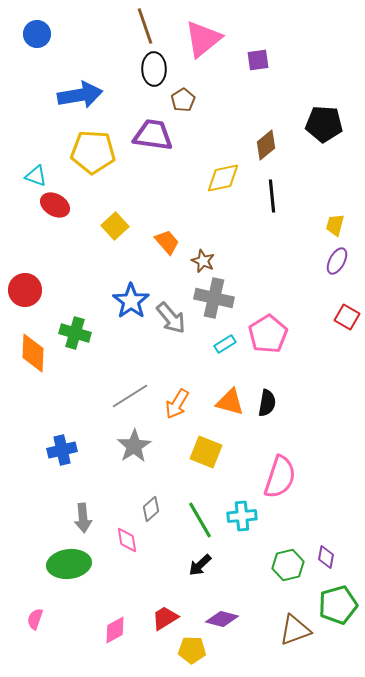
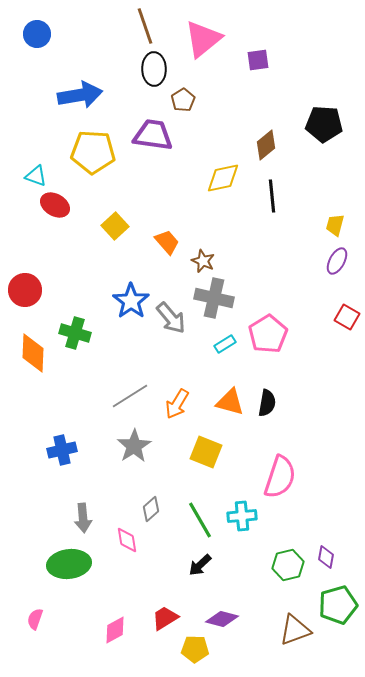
yellow pentagon at (192, 650): moved 3 px right, 1 px up
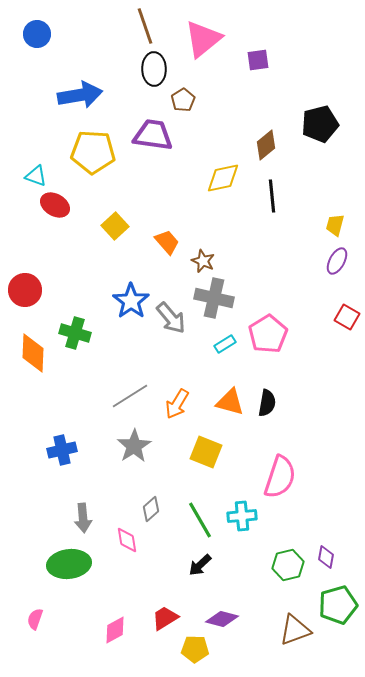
black pentagon at (324, 124): moved 4 px left; rotated 18 degrees counterclockwise
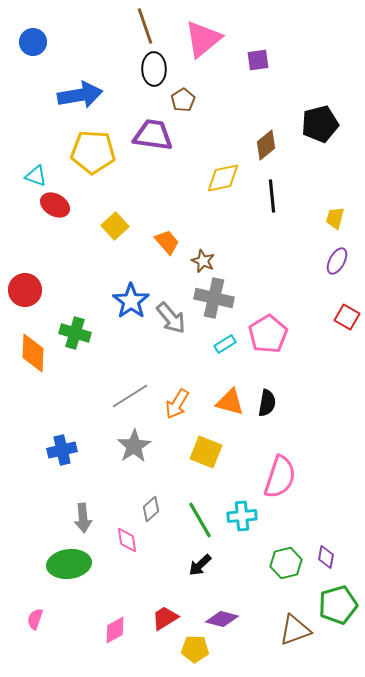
blue circle at (37, 34): moved 4 px left, 8 px down
yellow trapezoid at (335, 225): moved 7 px up
green hexagon at (288, 565): moved 2 px left, 2 px up
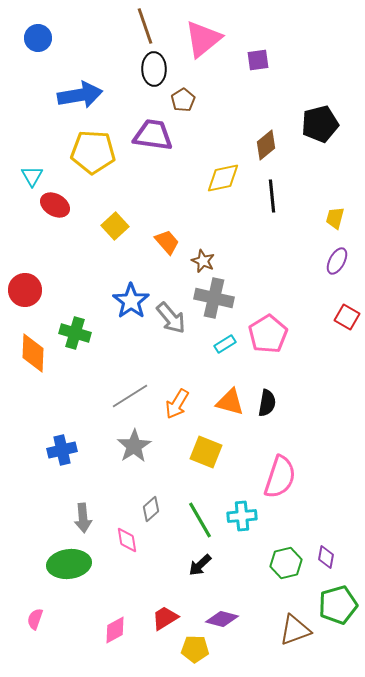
blue circle at (33, 42): moved 5 px right, 4 px up
cyan triangle at (36, 176): moved 4 px left; rotated 40 degrees clockwise
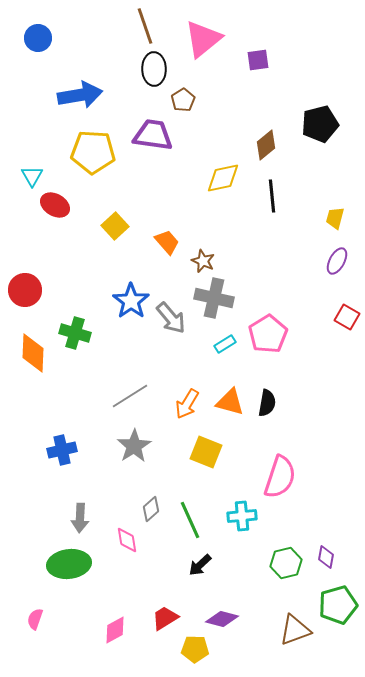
orange arrow at (177, 404): moved 10 px right
gray arrow at (83, 518): moved 3 px left; rotated 8 degrees clockwise
green line at (200, 520): moved 10 px left; rotated 6 degrees clockwise
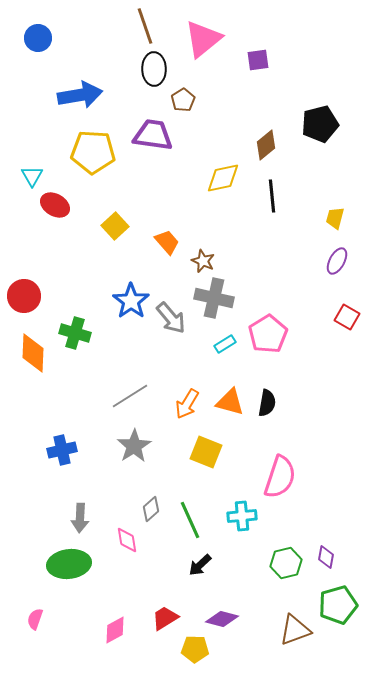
red circle at (25, 290): moved 1 px left, 6 px down
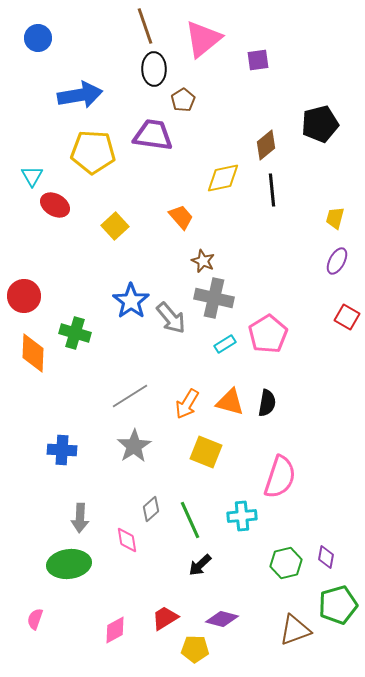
black line at (272, 196): moved 6 px up
orange trapezoid at (167, 242): moved 14 px right, 25 px up
blue cross at (62, 450): rotated 16 degrees clockwise
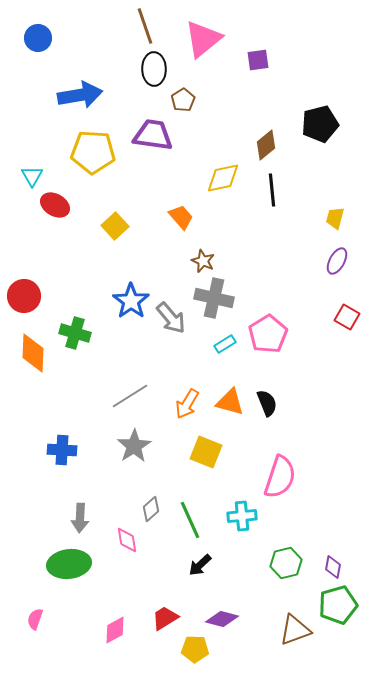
black semicircle at (267, 403): rotated 32 degrees counterclockwise
purple diamond at (326, 557): moved 7 px right, 10 px down
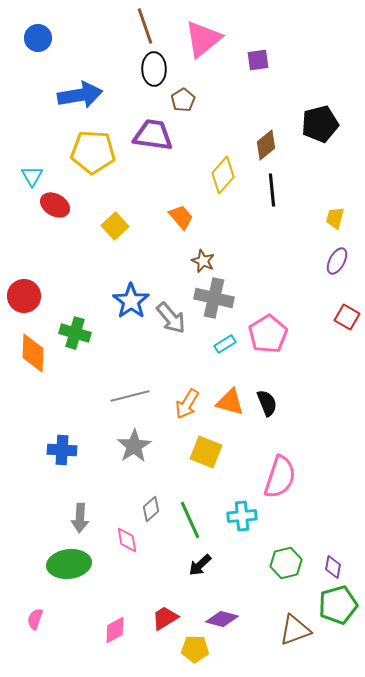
yellow diamond at (223, 178): moved 3 px up; rotated 36 degrees counterclockwise
gray line at (130, 396): rotated 18 degrees clockwise
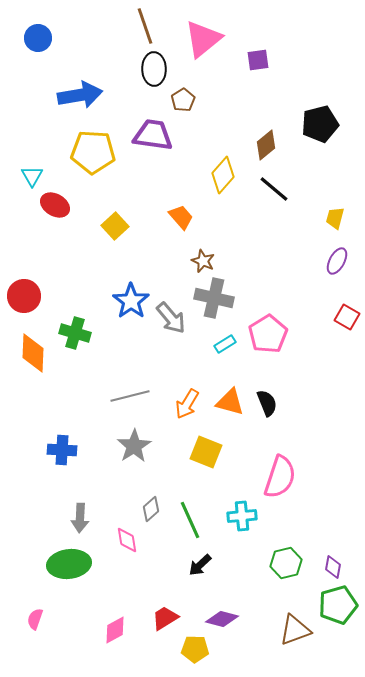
black line at (272, 190): moved 2 px right, 1 px up; rotated 44 degrees counterclockwise
